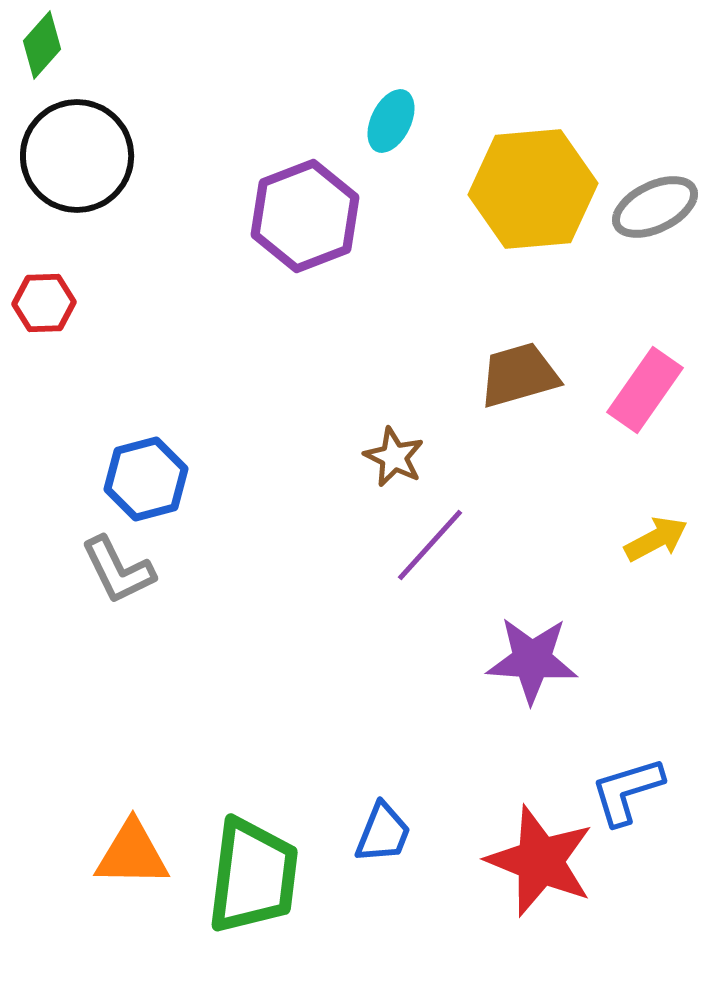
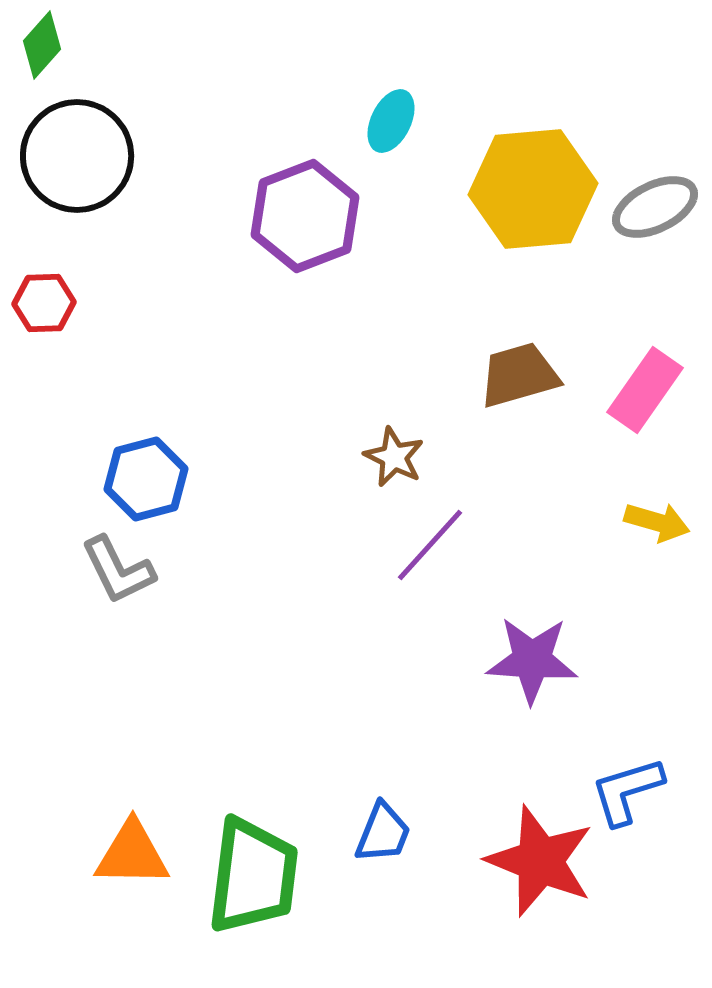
yellow arrow: moved 1 px right, 17 px up; rotated 44 degrees clockwise
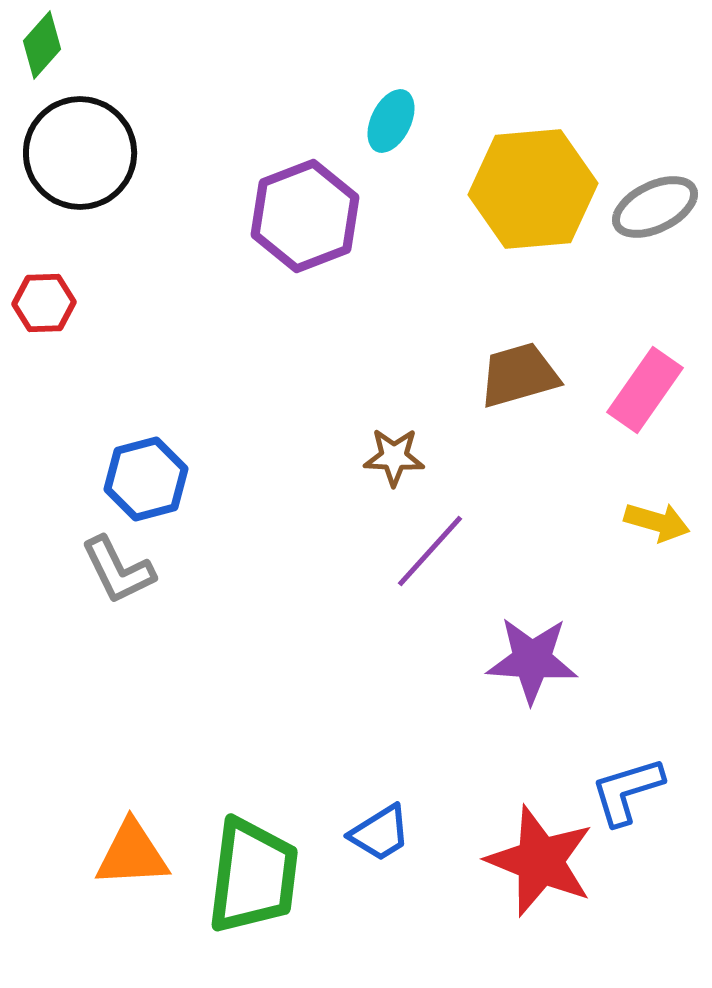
black circle: moved 3 px right, 3 px up
brown star: rotated 24 degrees counterclockwise
purple line: moved 6 px down
blue trapezoid: moved 3 px left; rotated 36 degrees clockwise
orange triangle: rotated 4 degrees counterclockwise
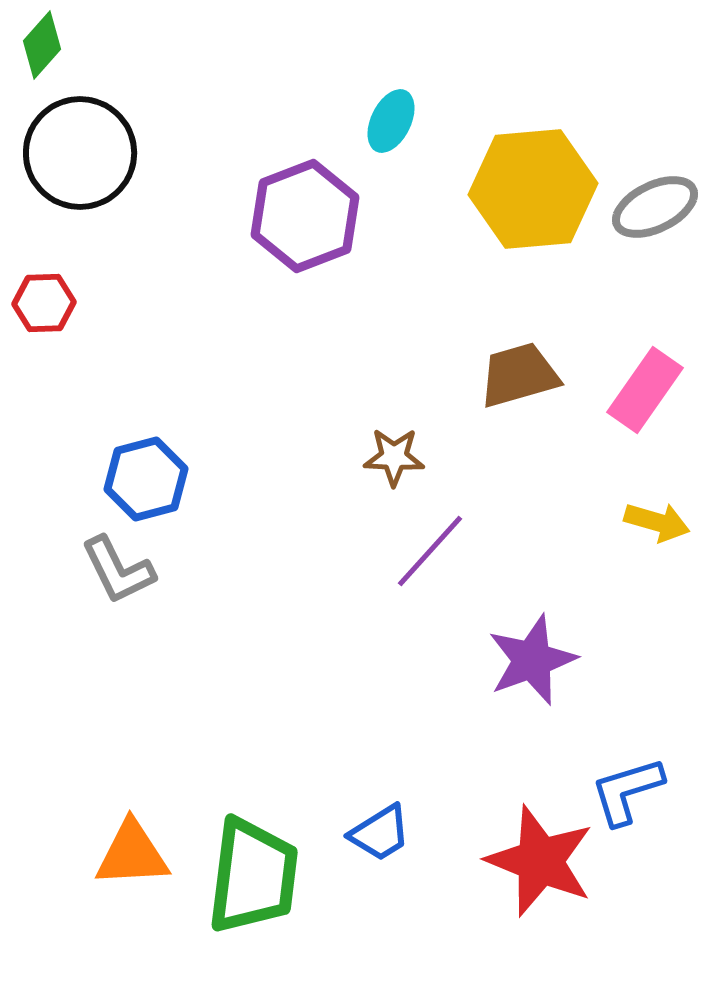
purple star: rotated 24 degrees counterclockwise
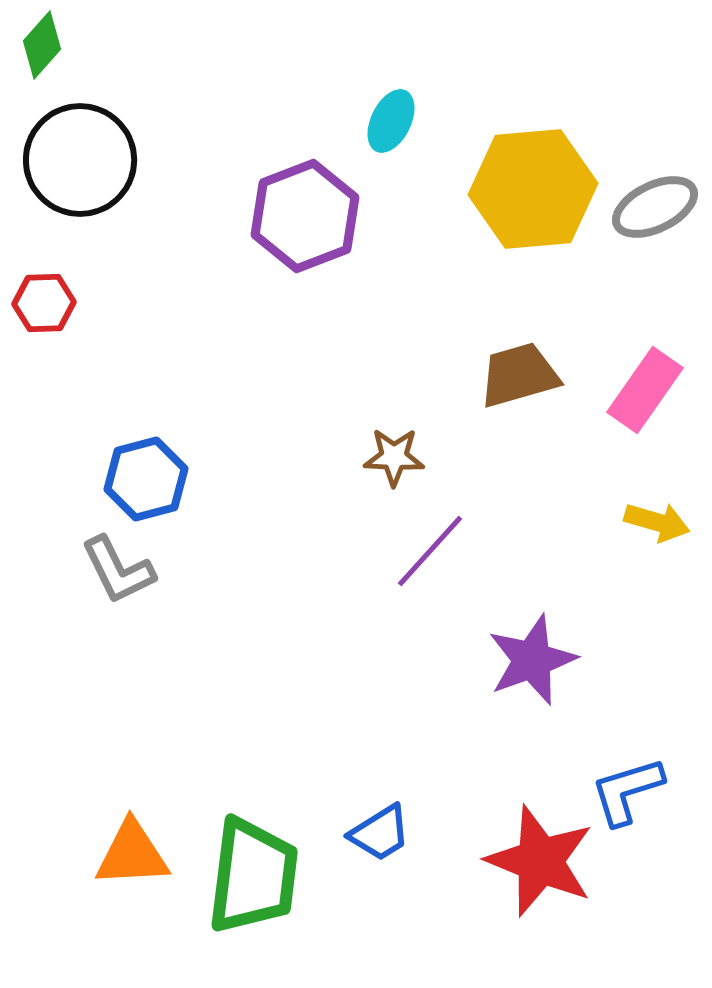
black circle: moved 7 px down
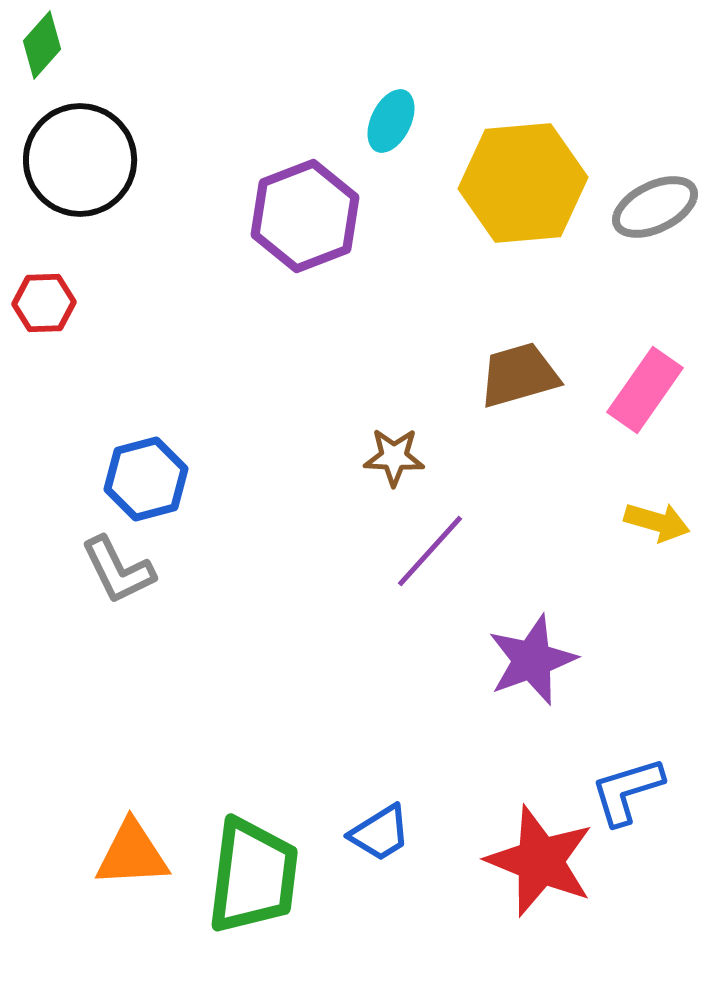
yellow hexagon: moved 10 px left, 6 px up
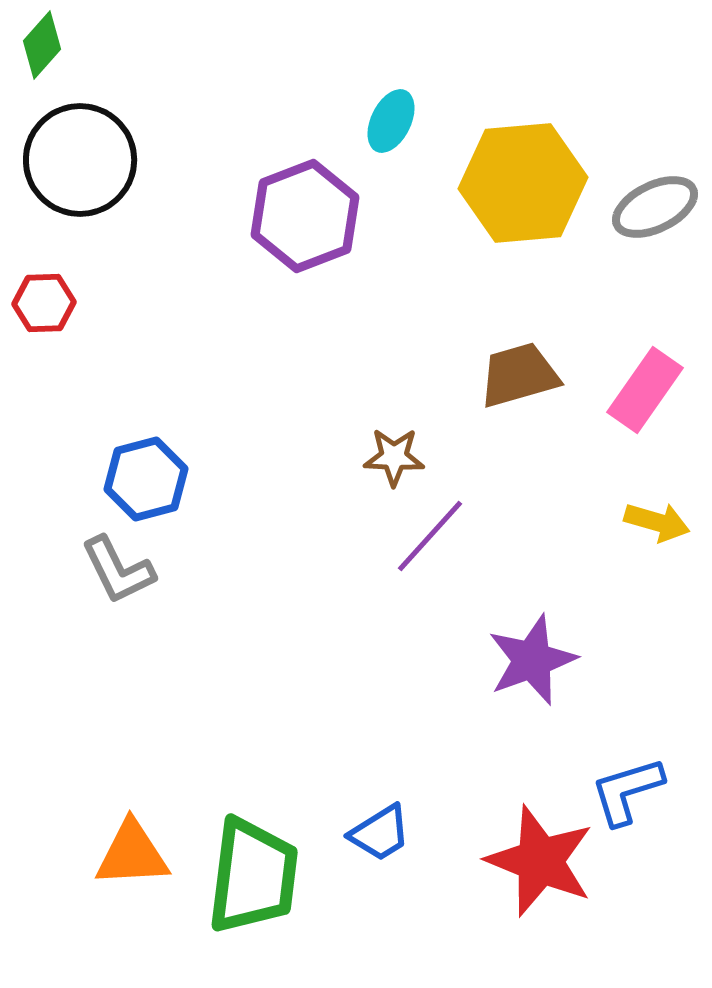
purple line: moved 15 px up
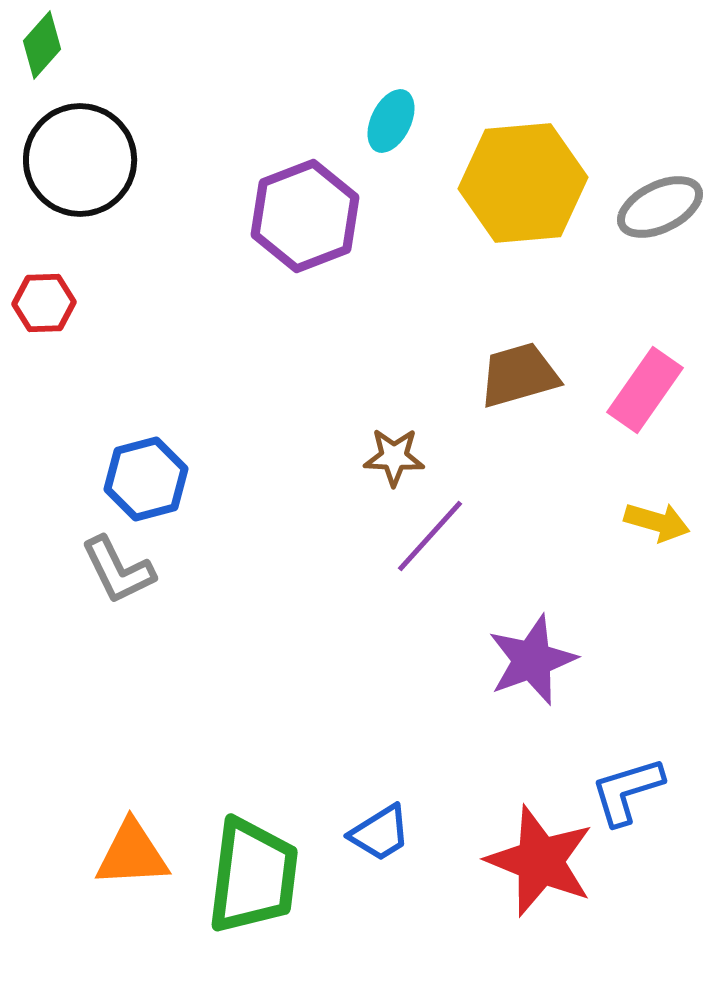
gray ellipse: moved 5 px right
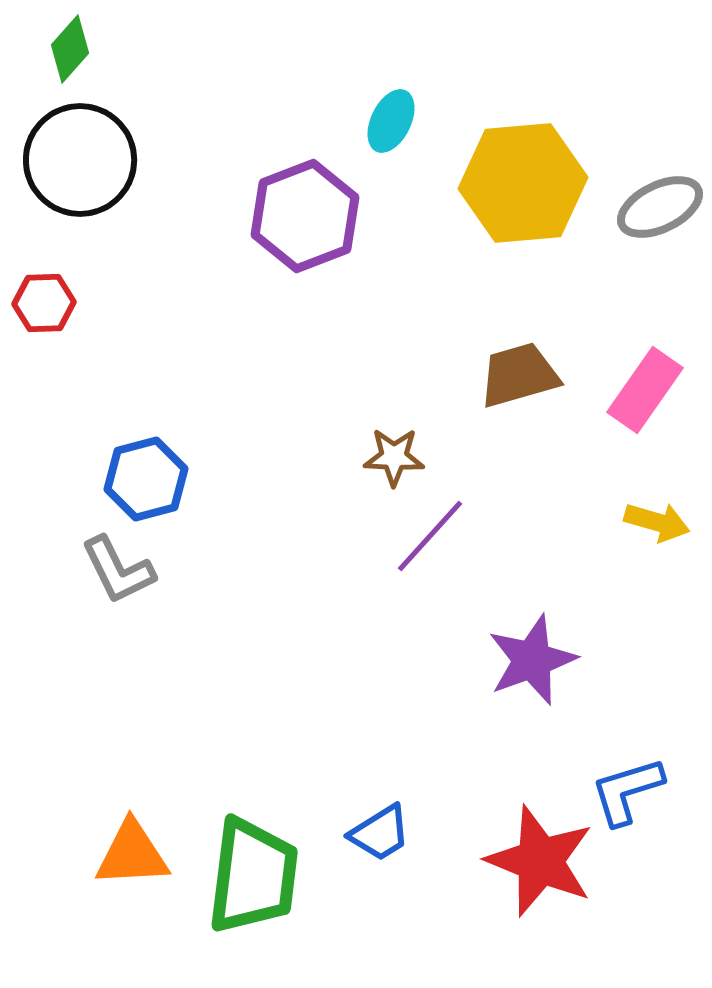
green diamond: moved 28 px right, 4 px down
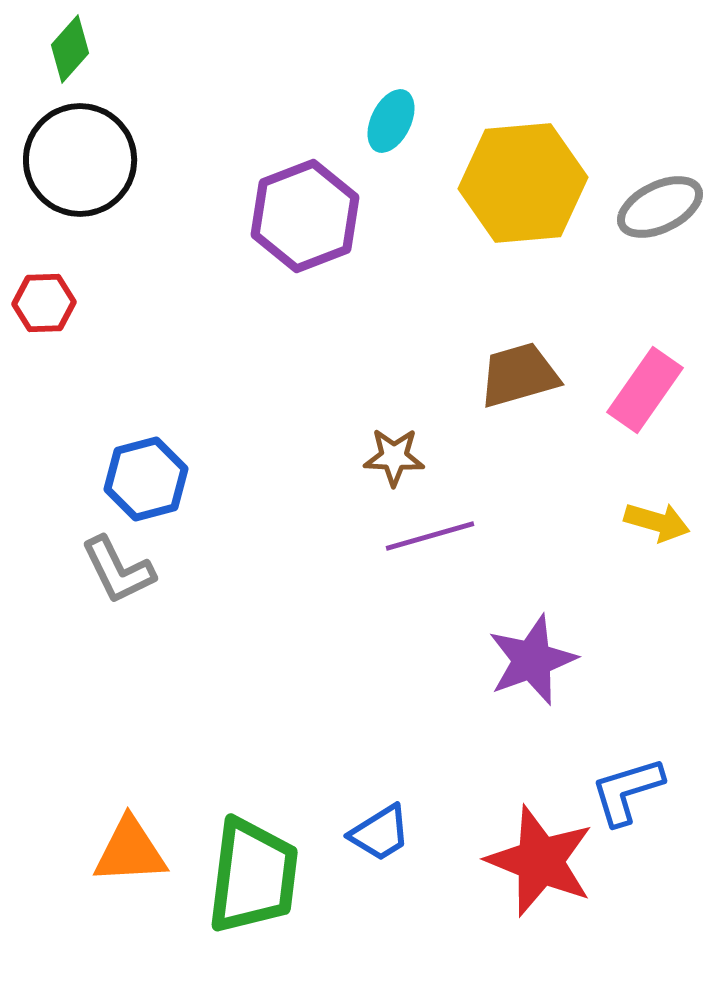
purple line: rotated 32 degrees clockwise
orange triangle: moved 2 px left, 3 px up
